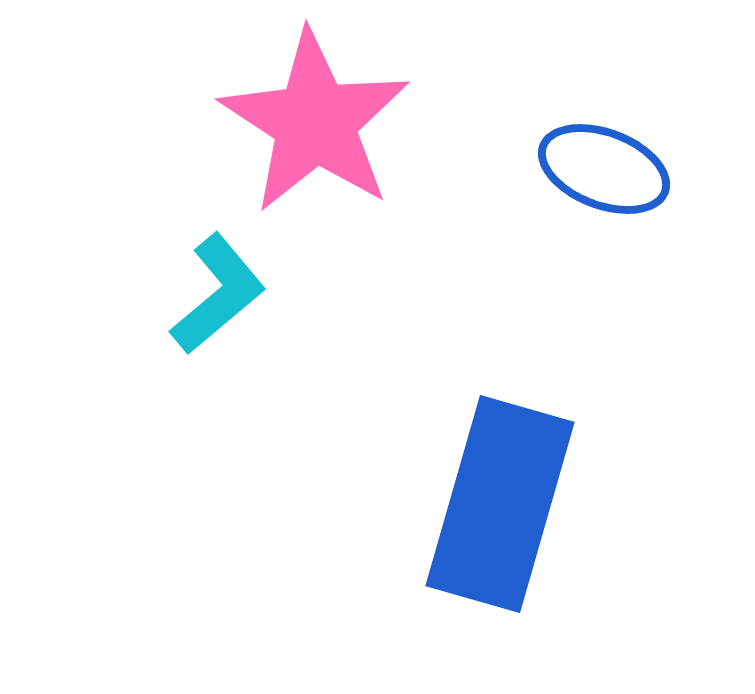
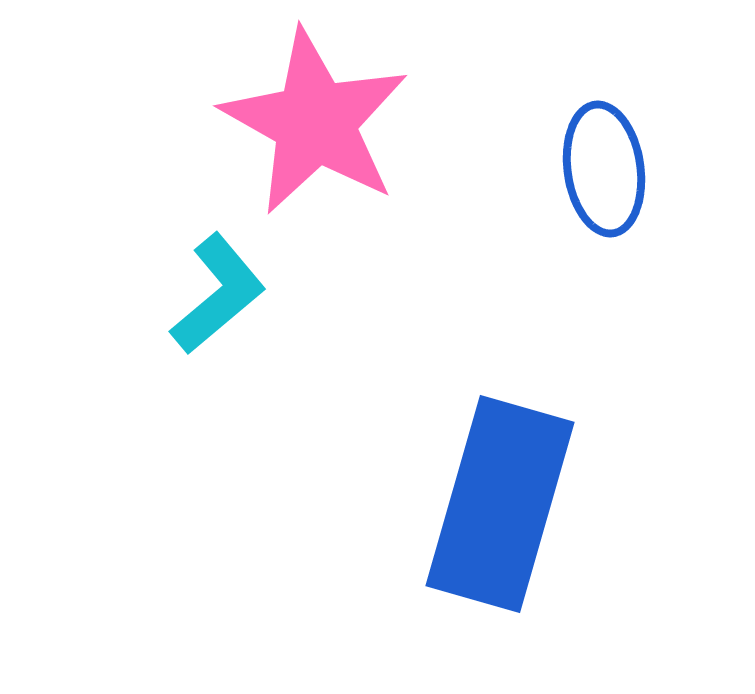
pink star: rotated 4 degrees counterclockwise
blue ellipse: rotated 61 degrees clockwise
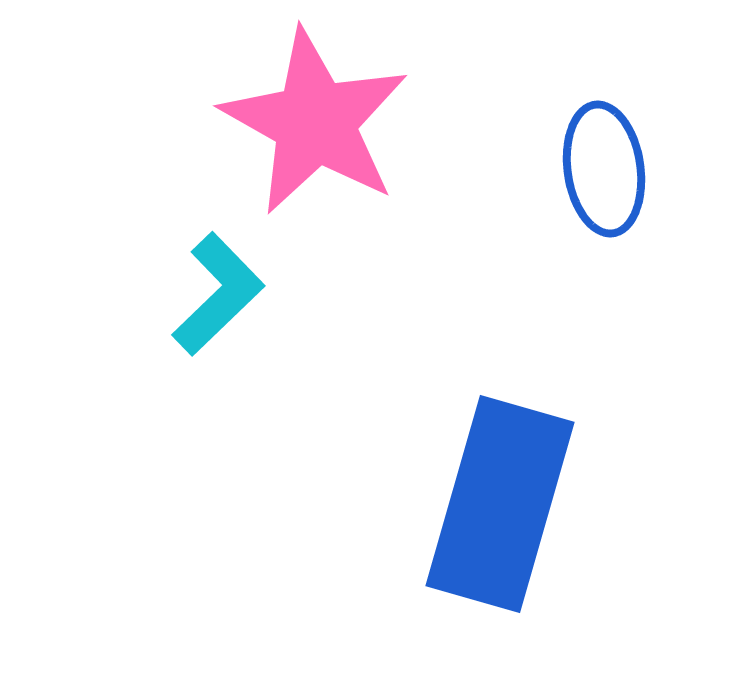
cyan L-shape: rotated 4 degrees counterclockwise
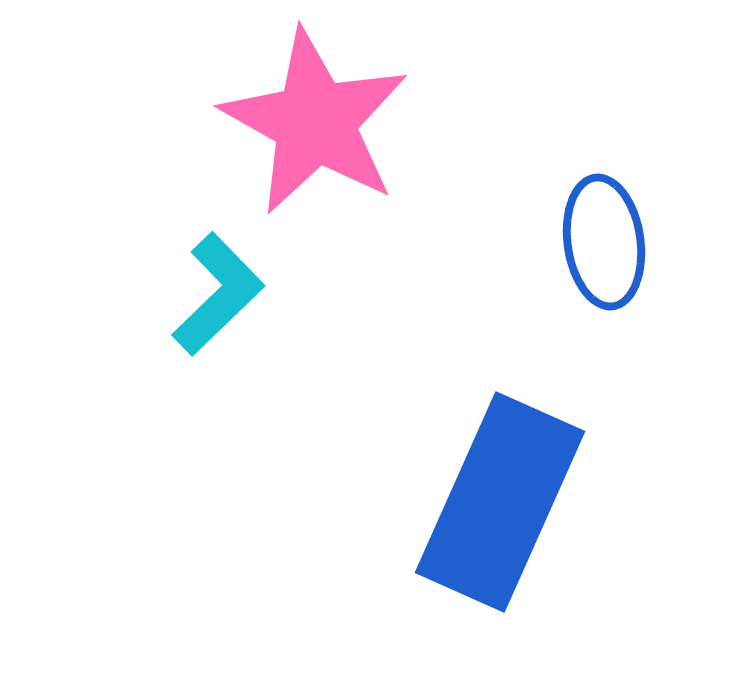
blue ellipse: moved 73 px down
blue rectangle: moved 2 px up; rotated 8 degrees clockwise
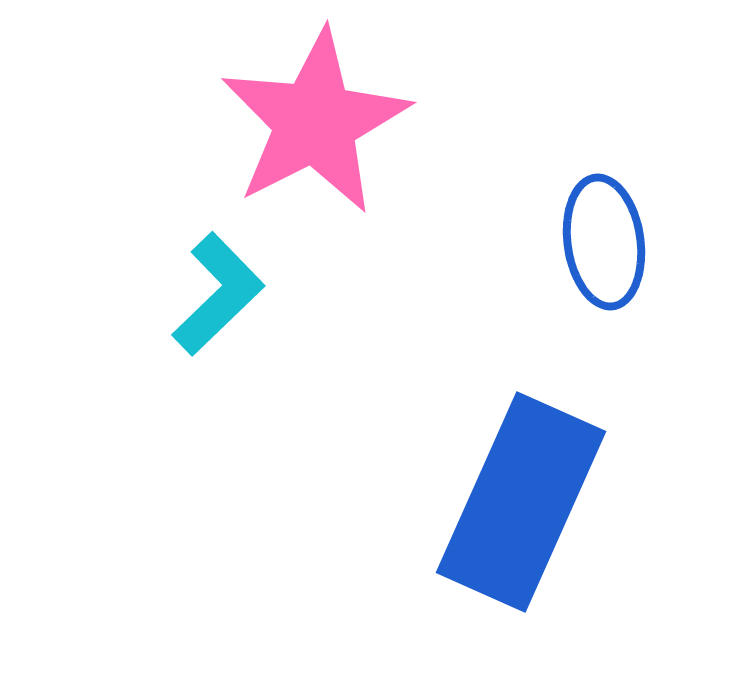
pink star: rotated 16 degrees clockwise
blue rectangle: moved 21 px right
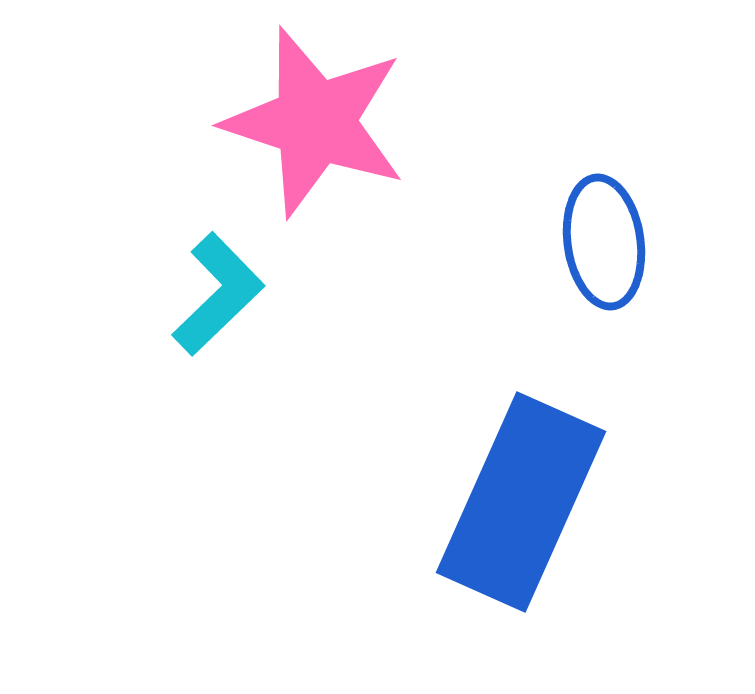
pink star: rotated 27 degrees counterclockwise
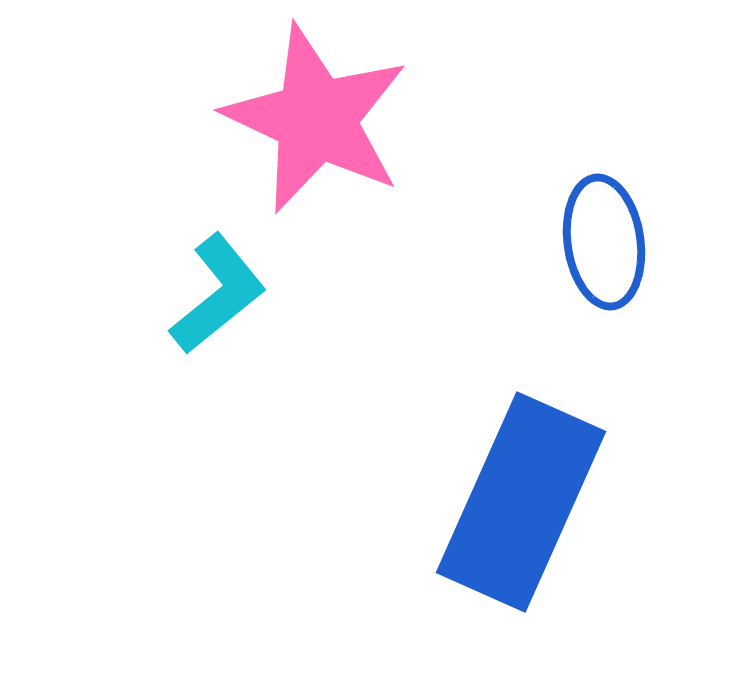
pink star: moved 1 px right, 3 px up; rotated 7 degrees clockwise
cyan L-shape: rotated 5 degrees clockwise
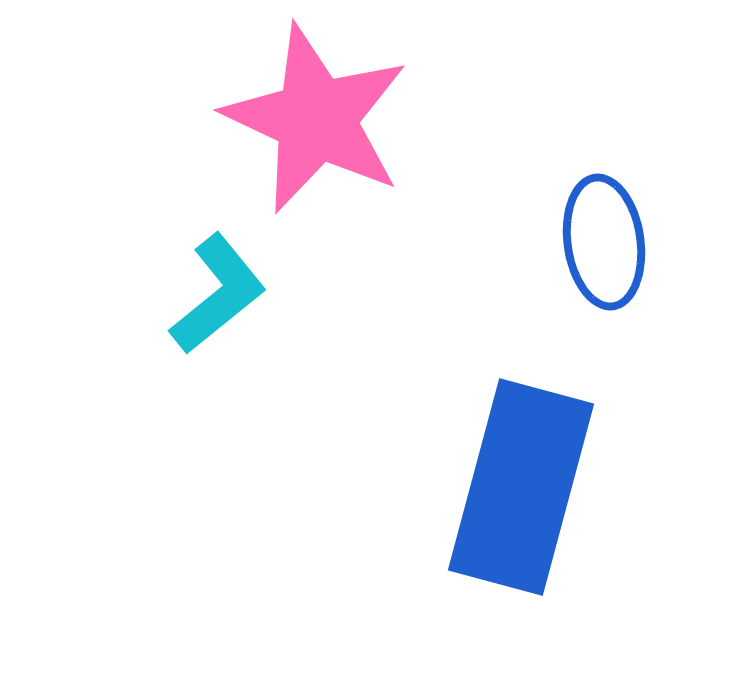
blue rectangle: moved 15 px up; rotated 9 degrees counterclockwise
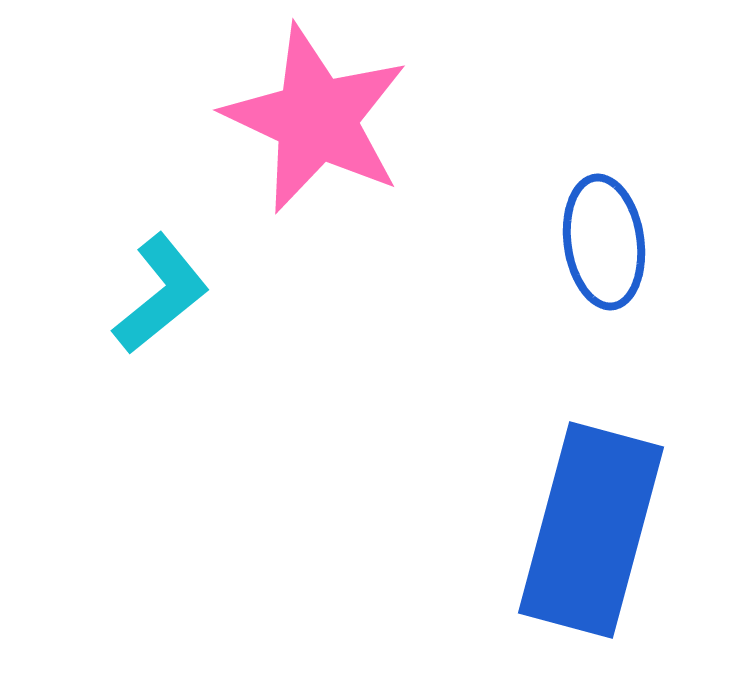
cyan L-shape: moved 57 px left
blue rectangle: moved 70 px right, 43 px down
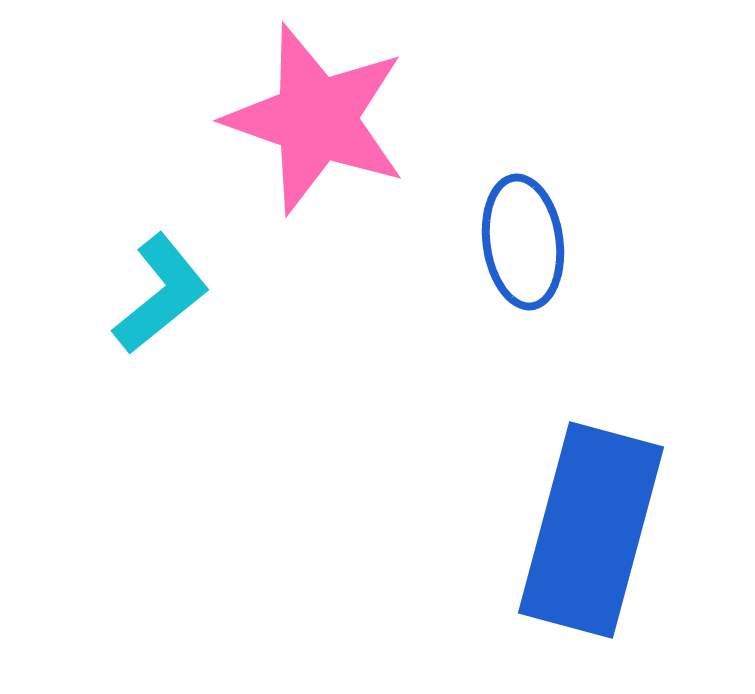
pink star: rotated 6 degrees counterclockwise
blue ellipse: moved 81 px left
